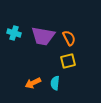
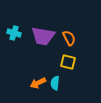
yellow square: moved 1 px down; rotated 28 degrees clockwise
orange arrow: moved 5 px right
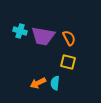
cyan cross: moved 6 px right, 2 px up
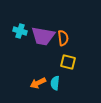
orange semicircle: moved 6 px left; rotated 21 degrees clockwise
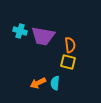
orange semicircle: moved 7 px right, 7 px down
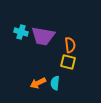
cyan cross: moved 1 px right, 1 px down
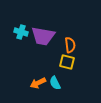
yellow square: moved 1 px left
cyan semicircle: rotated 32 degrees counterclockwise
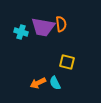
purple trapezoid: moved 9 px up
orange semicircle: moved 9 px left, 21 px up
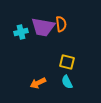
cyan cross: rotated 32 degrees counterclockwise
cyan semicircle: moved 12 px right, 1 px up
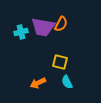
orange semicircle: rotated 35 degrees clockwise
yellow square: moved 7 px left
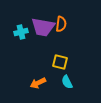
orange semicircle: rotated 21 degrees counterclockwise
